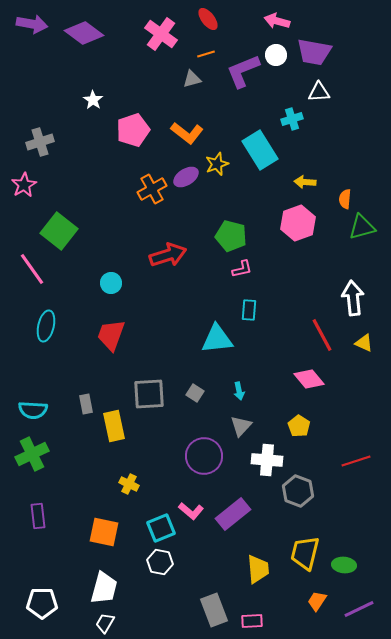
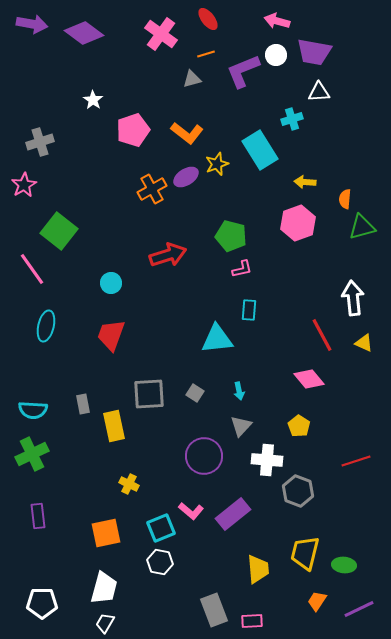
gray rectangle at (86, 404): moved 3 px left
orange square at (104, 532): moved 2 px right, 1 px down; rotated 24 degrees counterclockwise
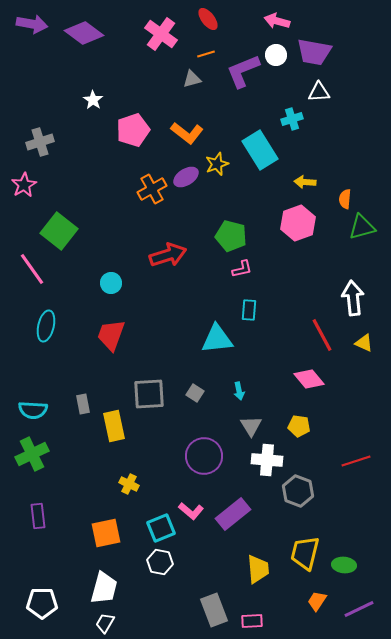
gray triangle at (241, 426): moved 10 px right; rotated 15 degrees counterclockwise
yellow pentagon at (299, 426): rotated 25 degrees counterclockwise
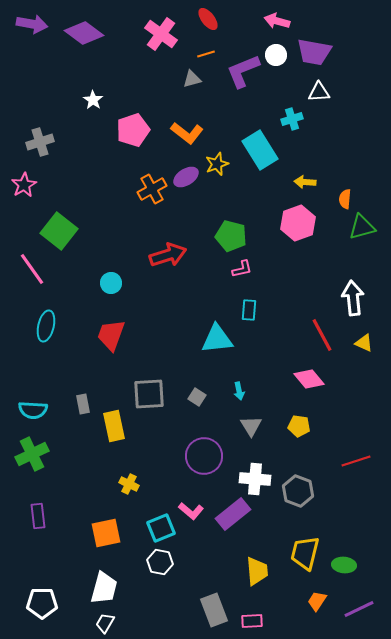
gray square at (195, 393): moved 2 px right, 4 px down
white cross at (267, 460): moved 12 px left, 19 px down
yellow trapezoid at (258, 569): moved 1 px left, 2 px down
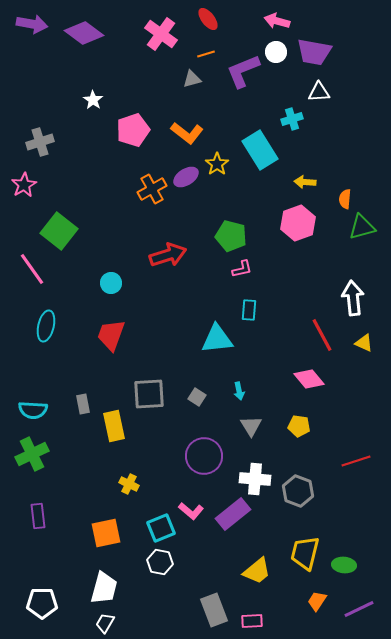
white circle at (276, 55): moved 3 px up
yellow star at (217, 164): rotated 15 degrees counterclockwise
yellow trapezoid at (257, 571): rotated 56 degrees clockwise
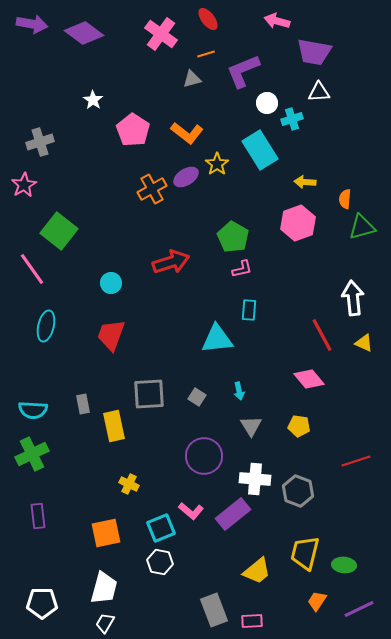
white circle at (276, 52): moved 9 px left, 51 px down
pink pentagon at (133, 130): rotated 20 degrees counterclockwise
green pentagon at (231, 236): moved 2 px right, 1 px down; rotated 16 degrees clockwise
red arrow at (168, 255): moved 3 px right, 7 px down
